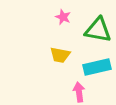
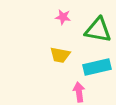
pink star: rotated 14 degrees counterclockwise
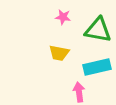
yellow trapezoid: moved 1 px left, 2 px up
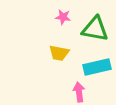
green triangle: moved 3 px left, 1 px up
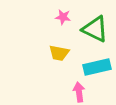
green triangle: rotated 16 degrees clockwise
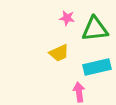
pink star: moved 4 px right, 1 px down
green triangle: rotated 32 degrees counterclockwise
yellow trapezoid: rotated 35 degrees counterclockwise
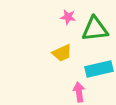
pink star: moved 1 px right, 1 px up
yellow trapezoid: moved 3 px right
cyan rectangle: moved 2 px right, 2 px down
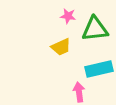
pink star: moved 1 px up
yellow trapezoid: moved 1 px left, 6 px up
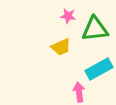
cyan rectangle: rotated 16 degrees counterclockwise
